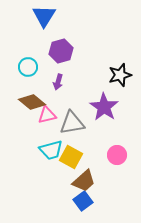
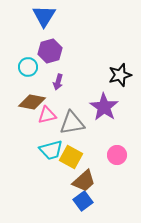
purple hexagon: moved 11 px left
brown diamond: rotated 28 degrees counterclockwise
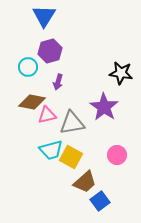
black star: moved 1 px right, 2 px up; rotated 25 degrees clockwise
brown trapezoid: moved 1 px right, 1 px down
blue square: moved 17 px right
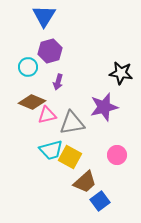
brown diamond: rotated 12 degrees clockwise
purple star: rotated 24 degrees clockwise
yellow square: moved 1 px left
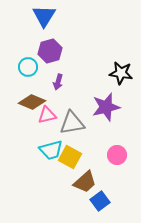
purple star: moved 2 px right
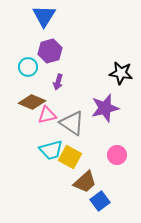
purple star: moved 1 px left, 1 px down
gray triangle: rotated 44 degrees clockwise
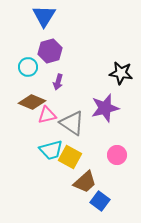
blue square: rotated 18 degrees counterclockwise
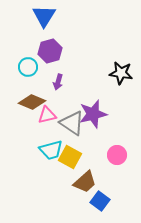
purple star: moved 12 px left, 6 px down
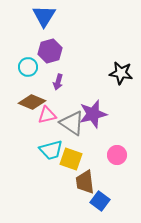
yellow square: moved 1 px right, 2 px down; rotated 10 degrees counterclockwise
brown trapezoid: rotated 125 degrees clockwise
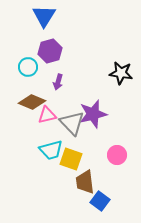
gray triangle: rotated 12 degrees clockwise
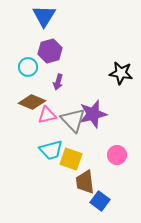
gray triangle: moved 1 px right, 3 px up
